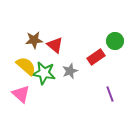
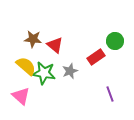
brown star: moved 1 px left, 1 px up; rotated 12 degrees clockwise
pink triangle: moved 2 px down
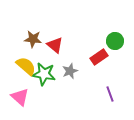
red rectangle: moved 3 px right
green star: moved 1 px down
pink triangle: moved 1 px left, 1 px down
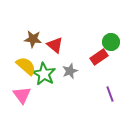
green circle: moved 4 px left, 1 px down
green star: rotated 20 degrees clockwise
pink triangle: moved 2 px right, 2 px up; rotated 12 degrees clockwise
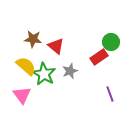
red triangle: moved 1 px right, 1 px down
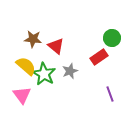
green circle: moved 1 px right, 4 px up
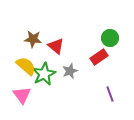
green circle: moved 2 px left
green star: rotated 15 degrees clockwise
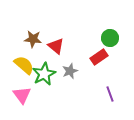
yellow semicircle: moved 2 px left, 1 px up
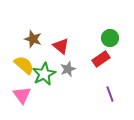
brown star: rotated 12 degrees clockwise
red triangle: moved 5 px right
red rectangle: moved 2 px right, 2 px down
gray star: moved 2 px left, 2 px up
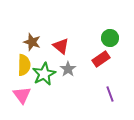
brown star: moved 1 px left, 3 px down
yellow semicircle: rotated 50 degrees clockwise
gray star: rotated 14 degrees counterclockwise
